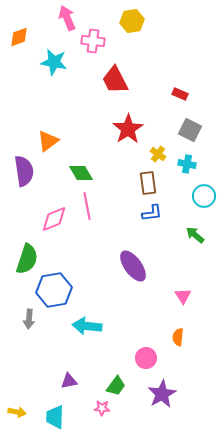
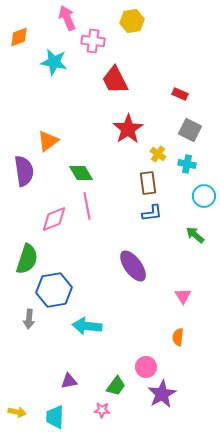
pink circle: moved 9 px down
pink star: moved 2 px down
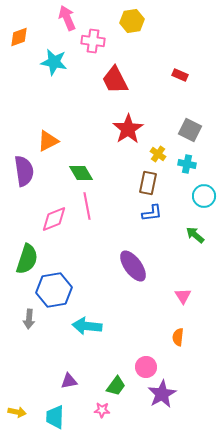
red rectangle: moved 19 px up
orange triangle: rotated 10 degrees clockwise
brown rectangle: rotated 20 degrees clockwise
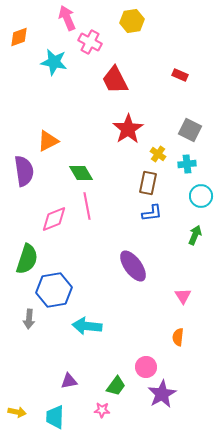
pink cross: moved 3 px left, 1 px down; rotated 20 degrees clockwise
cyan cross: rotated 18 degrees counterclockwise
cyan circle: moved 3 px left
green arrow: rotated 72 degrees clockwise
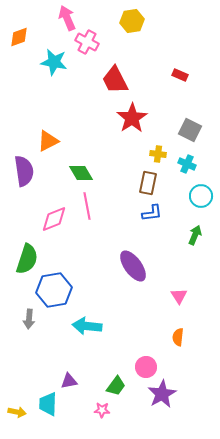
pink cross: moved 3 px left
red star: moved 4 px right, 11 px up
yellow cross: rotated 28 degrees counterclockwise
cyan cross: rotated 30 degrees clockwise
pink triangle: moved 4 px left
cyan trapezoid: moved 7 px left, 13 px up
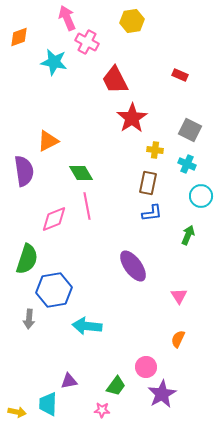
yellow cross: moved 3 px left, 4 px up
green arrow: moved 7 px left
orange semicircle: moved 2 px down; rotated 18 degrees clockwise
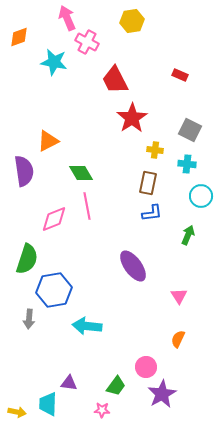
cyan cross: rotated 18 degrees counterclockwise
purple triangle: moved 2 px down; rotated 18 degrees clockwise
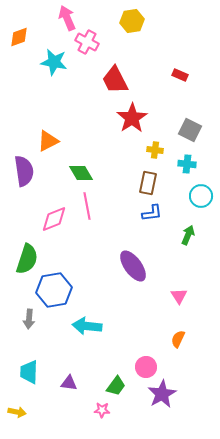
cyan trapezoid: moved 19 px left, 32 px up
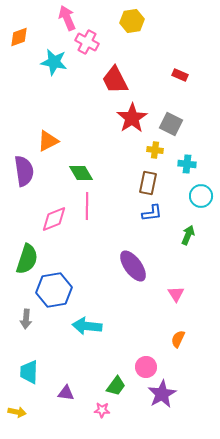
gray square: moved 19 px left, 6 px up
pink line: rotated 12 degrees clockwise
pink triangle: moved 3 px left, 2 px up
gray arrow: moved 3 px left
purple triangle: moved 3 px left, 10 px down
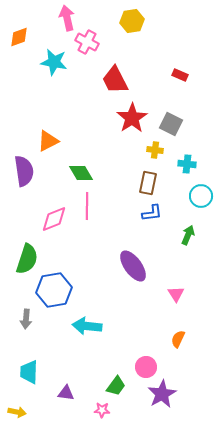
pink arrow: rotated 10 degrees clockwise
